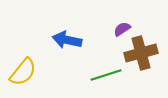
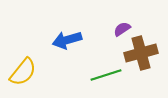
blue arrow: rotated 28 degrees counterclockwise
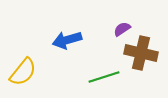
brown cross: rotated 28 degrees clockwise
green line: moved 2 px left, 2 px down
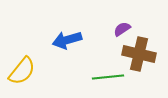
brown cross: moved 2 px left, 1 px down
yellow semicircle: moved 1 px left, 1 px up
green line: moved 4 px right; rotated 12 degrees clockwise
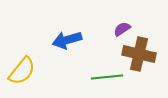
green line: moved 1 px left
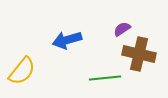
green line: moved 2 px left, 1 px down
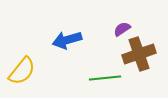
brown cross: rotated 32 degrees counterclockwise
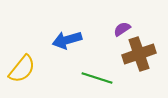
yellow semicircle: moved 2 px up
green line: moved 8 px left; rotated 24 degrees clockwise
